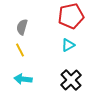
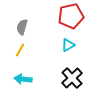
yellow line: rotated 56 degrees clockwise
black cross: moved 1 px right, 2 px up
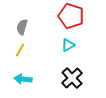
red pentagon: rotated 30 degrees clockwise
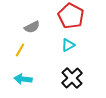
red pentagon: rotated 10 degrees clockwise
gray semicircle: moved 10 px right; rotated 133 degrees counterclockwise
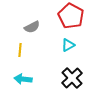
yellow line: rotated 24 degrees counterclockwise
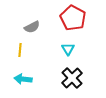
red pentagon: moved 2 px right, 2 px down
cyan triangle: moved 4 px down; rotated 32 degrees counterclockwise
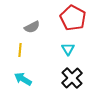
cyan arrow: rotated 24 degrees clockwise
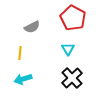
yellow line: moved 3 px down
cyan arrow: rotated 48 degrees counterclockwise
